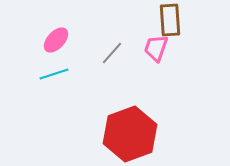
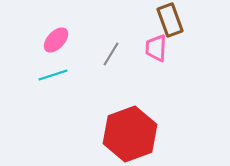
brown rectangle: rotated 16 degrees counterclockwise
pink trapezoid: rotated 16 degrees counterclockwise
gray line: moved 1 px left, 1 px down; rotated 10 degrees counterclockwise
cyan line: moved 1 px left, 1 px down
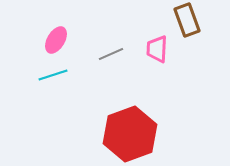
brown rectangle: moved 17 px right
pink ellipse: rotated 12 degrees counterclockwise
pink trapezoid: moved 1 px right, 1 px down
gray line: rotated 35 degrees clockwise
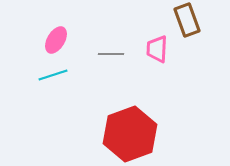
gray line: rotated 25 degrees clockwise
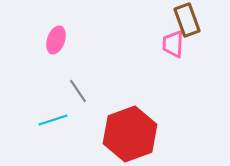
pink ellipse: rotated 12 degrees counterclockwise
pink trapezoid: moved 16 px right, 5 px up
gray line: moved 33 px left, 37 px down; rotated 55 degrees clockwise
cyan line: moved 45 px down
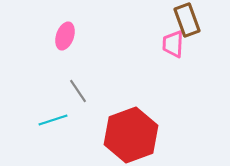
pink ellipse: moved 9 px right, 4 px up
red hexagon: moved 1 px right, 1 px down
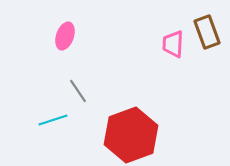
brown rectangle: moved 20 px right, 12 px down
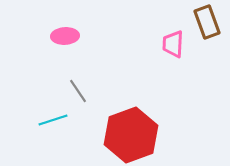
brown rectangle: moved 10 px up
pink ellipse: rotated 68 degrees clockwise
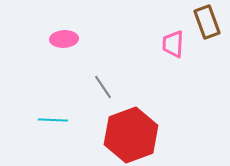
pink ellipse: moved 1 px left, 3 px down
gray line: moved 25 px right, 4 px up
cyan line: rotated 20 degrees clockwise
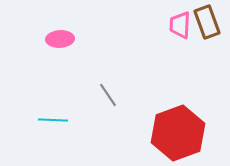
pink ellipse: moved 4 px left
pink trapezoid: moved 7 px right, 19 px up
gray line: moved 5 px right, 8 px down
red hexagon: moved 47 px right, 2 px up
